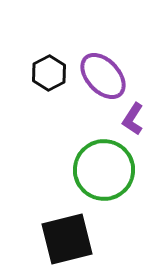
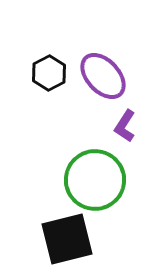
purple L-shape: moved 8 px left, 7 px down
green circle: moved 9 px left, 10 px down
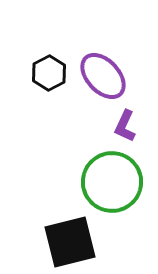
purple L-shape: rotated 8 degrees counterclockwise
green circle: moved 17 px right, 2 px down
black square: moved 3 px right, 3 px down
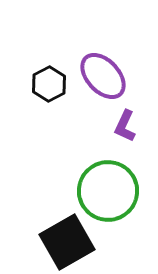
black hexagon: moved 11 px down
green circle: moved 4 px left, 9 px down
black square: moved 3 px left; rotated 16 degrees counterclockwise
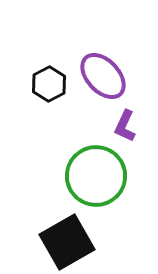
green circle: moved 12 px left, 15 px up
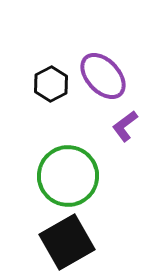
black hexagon: moved 2 px right
purple L-shape: rotated 28 degrees clockwise
green circle: moved 28 px left
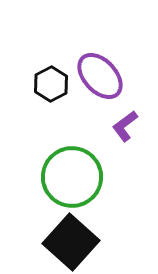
purple ellipse: moved 3 px left
green circle: moved 4 px right, 1 px down
black square: moved 4 px right; rotated 18 degrees counterclockwise
